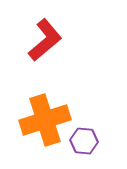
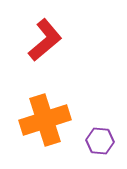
purple hexagon: moved 16 px right
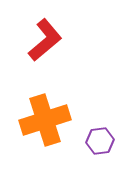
purple hexagon: rotated 12 degrees counterclockwise
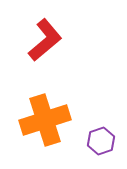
purple hexagon: moved 1 px right; rotated 12 degrees counterclockwise
